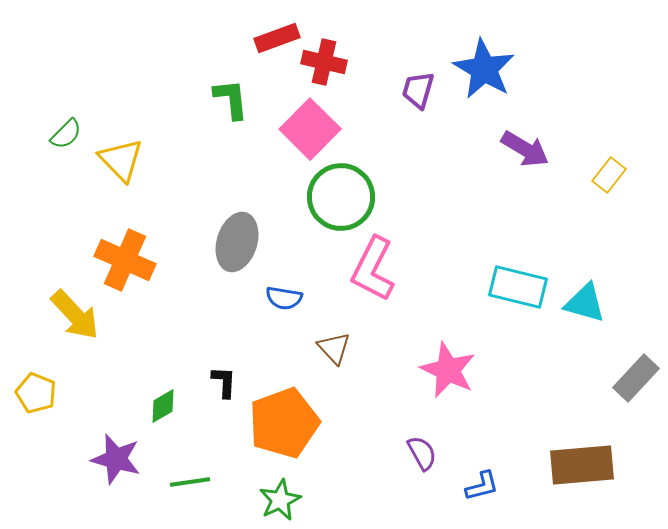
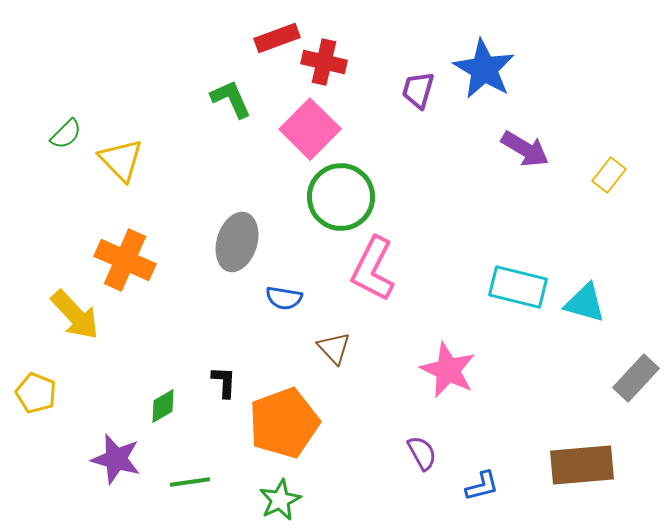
green L-shape: rotated 18 degrees counterclockwise
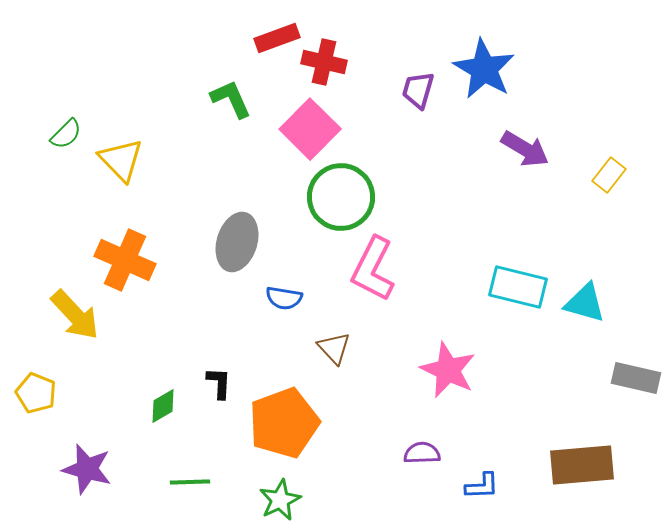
gray rectangle: rotated 60 degrees clockwise
black L-shape: moved 5 px left, 1 px down
purple semicircle: rotated 63 degrees counterclockwise
purple star: moved 29 px left, 10 px down
green line: rotated 6 degrees clockwise
blue L-shape: rotated 12 degrees clockwise
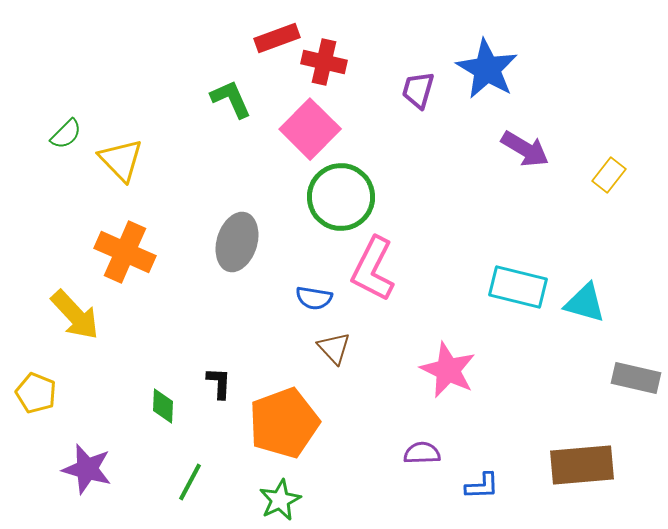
blue star: moved 3 px right
orange cross: moved 8 px up
blue semicircle: moved 30 px right
green diamond: rotated 57 degrees counterclockwise
green line: rotated 60 degrees counterclockwise
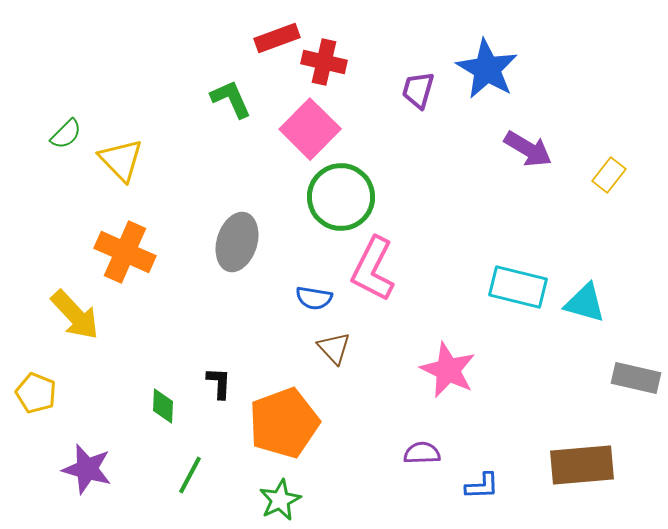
purple arrow: moved 3 px right
green line: moved 7 px up
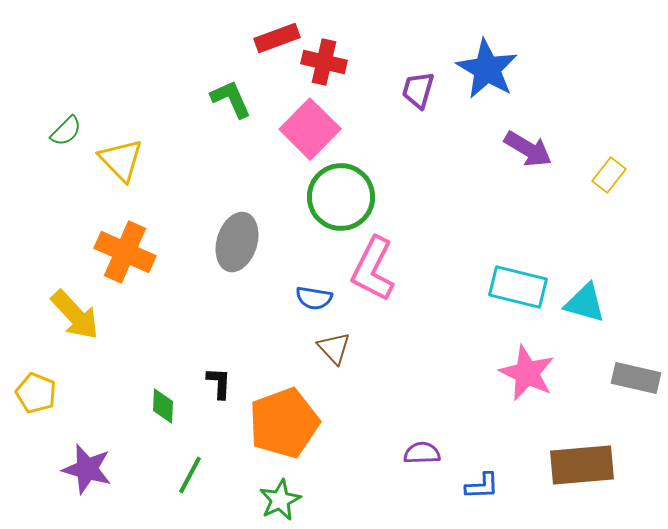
green semicircle: moved 3 px up
pink star: moved 79 px right, 3 px down
